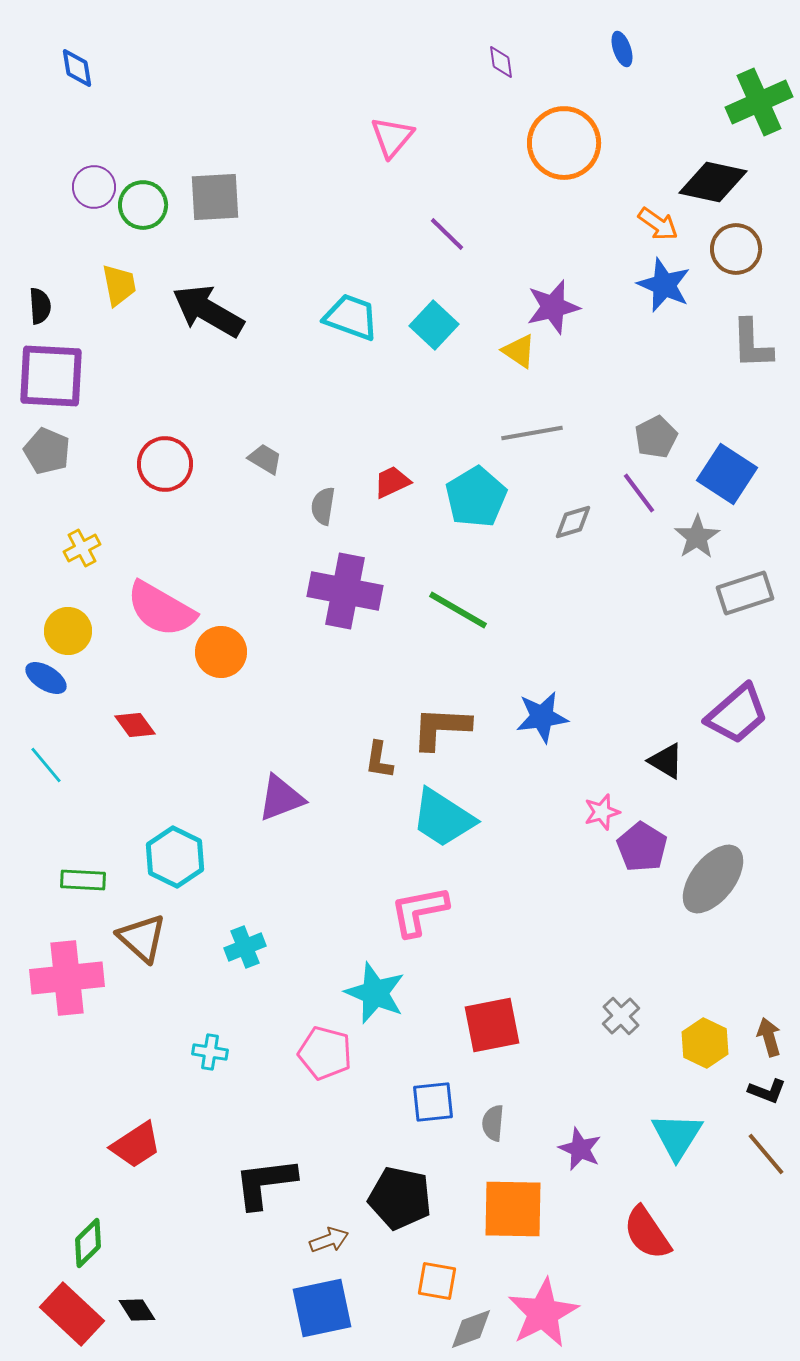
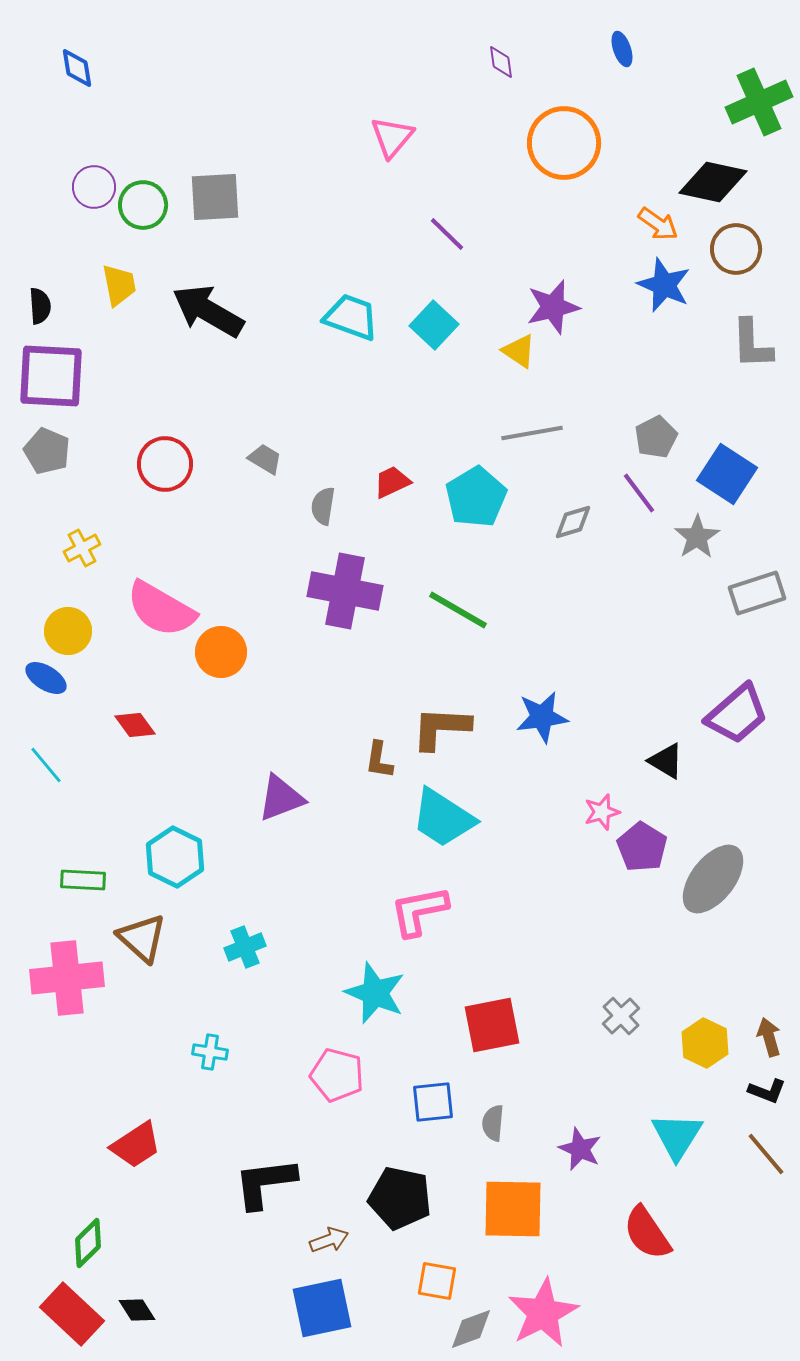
gray rectangle at (745, 593): moved 12 px right
pink pentagon at (325, 1053): moved 12 px right, 22 px down
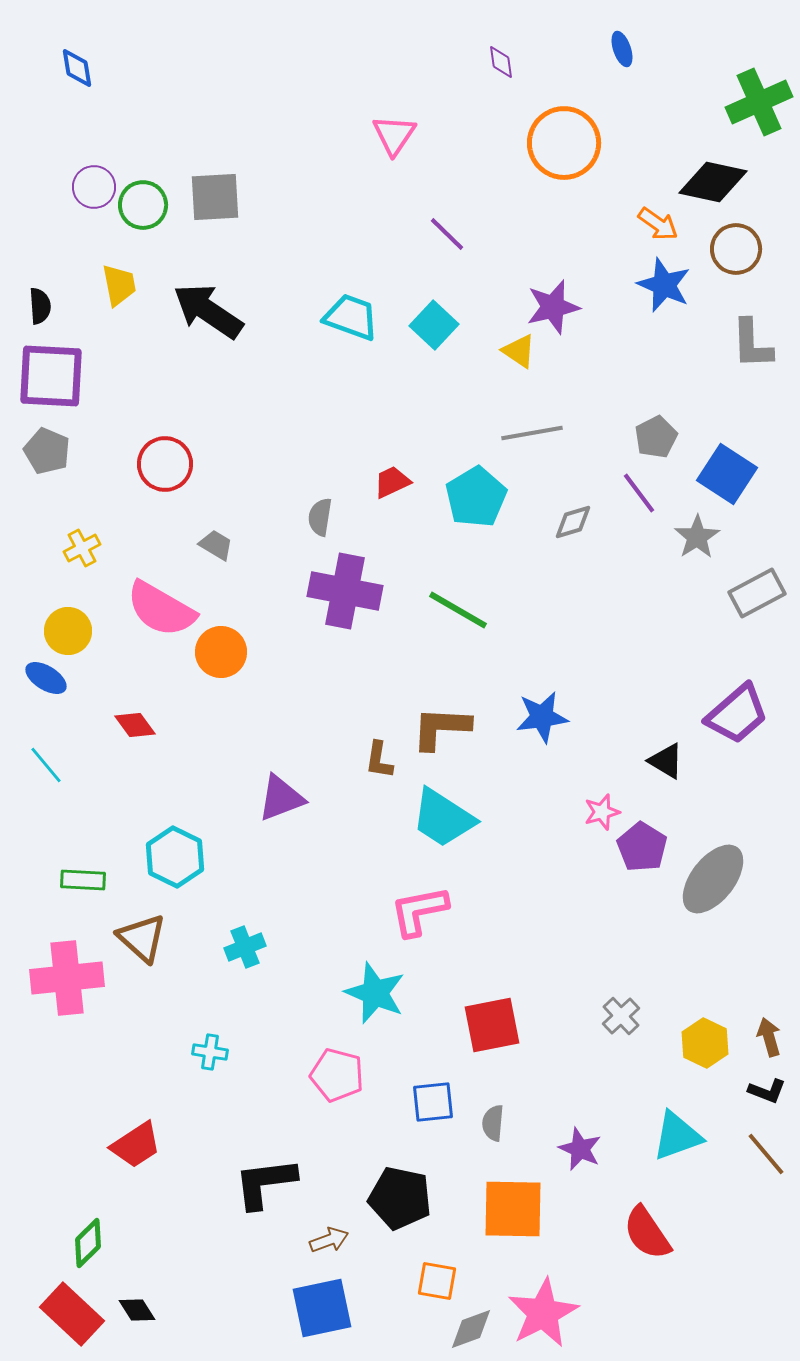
pink triangle at (392, 137): moved 2 px right, 2 px up; rotated 6 degrees counterclockwise
black arrow at (208, 311): rotated 4 degrees clockwise
gray trapezoid at (265, 459): moved 49 px left, 86 px down
gray semicircle at (323, 506): moved 3 px left, 11 px down
gray rectangle at (757, 593): rotated 10 degrees counterclockwise
cyan triangle at (677, 1136): rotated 38 degrees clockwise
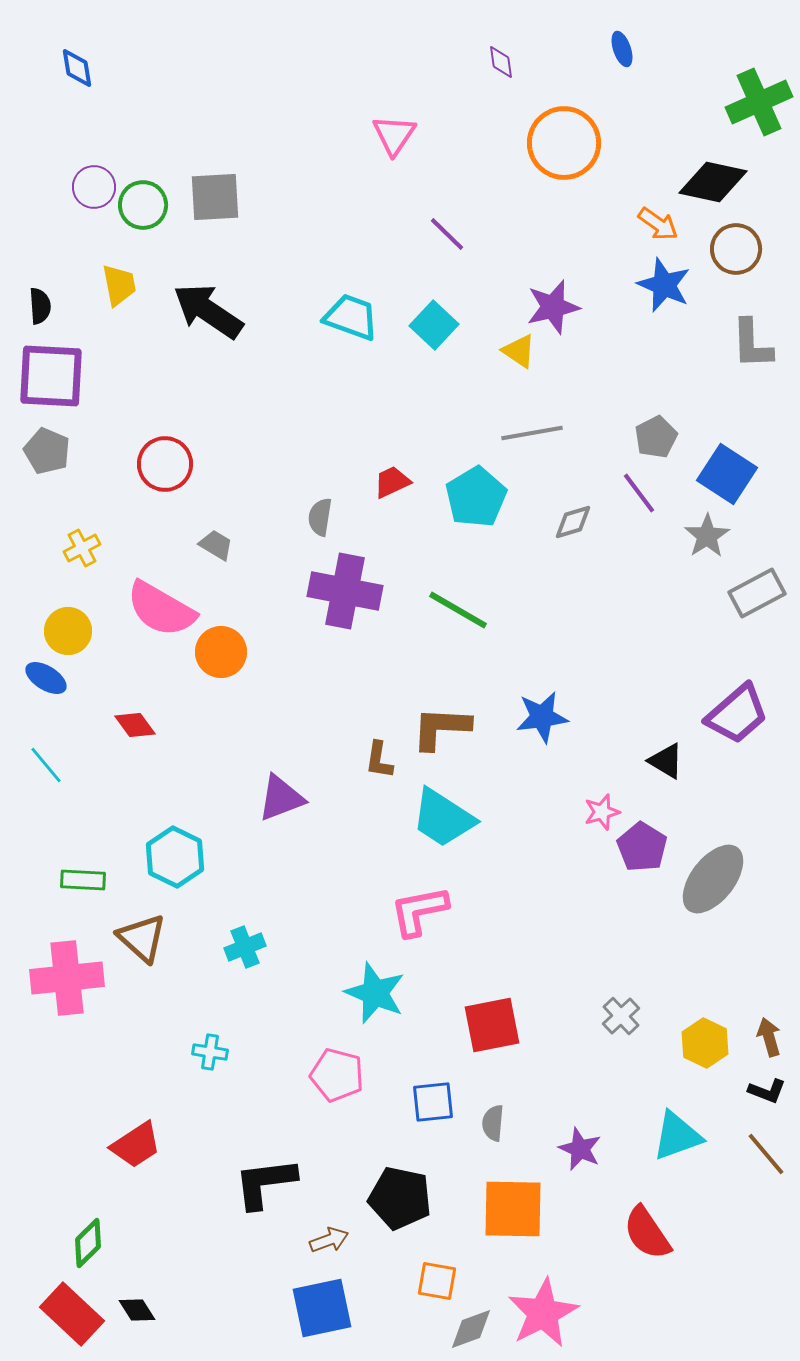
gray star at (697, 537): moved 10 px right, 1 px up
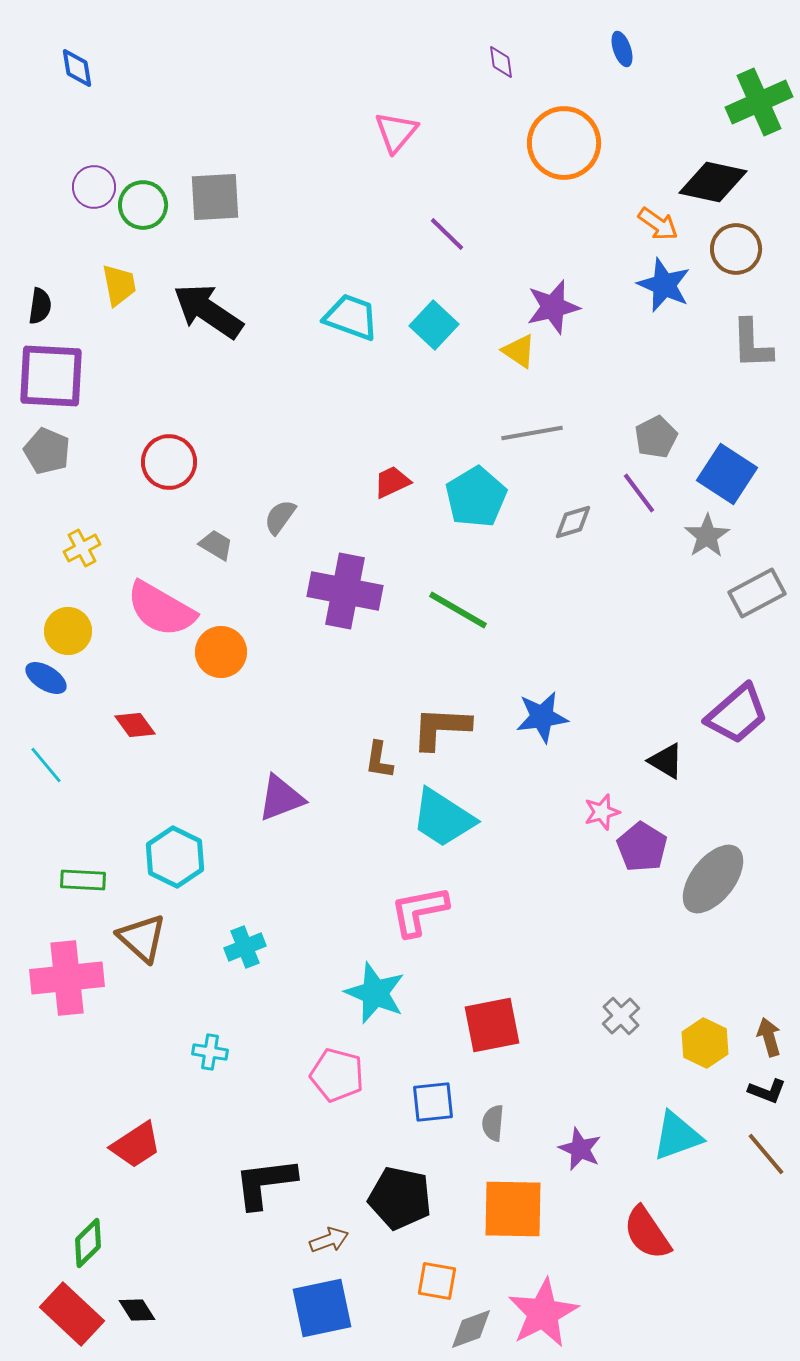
pink triangle at (394, 135): moved 2 px right, 3 px up; rotated 6 degrees clockwise
black semicircle at (40, 306): rotated 12 degrees clockwise
red circle at (165, 464): moved 4 px right, 2 px up
gray semicircle at (320, 517): moved 40 px left; rotated 27 degrees clockwise
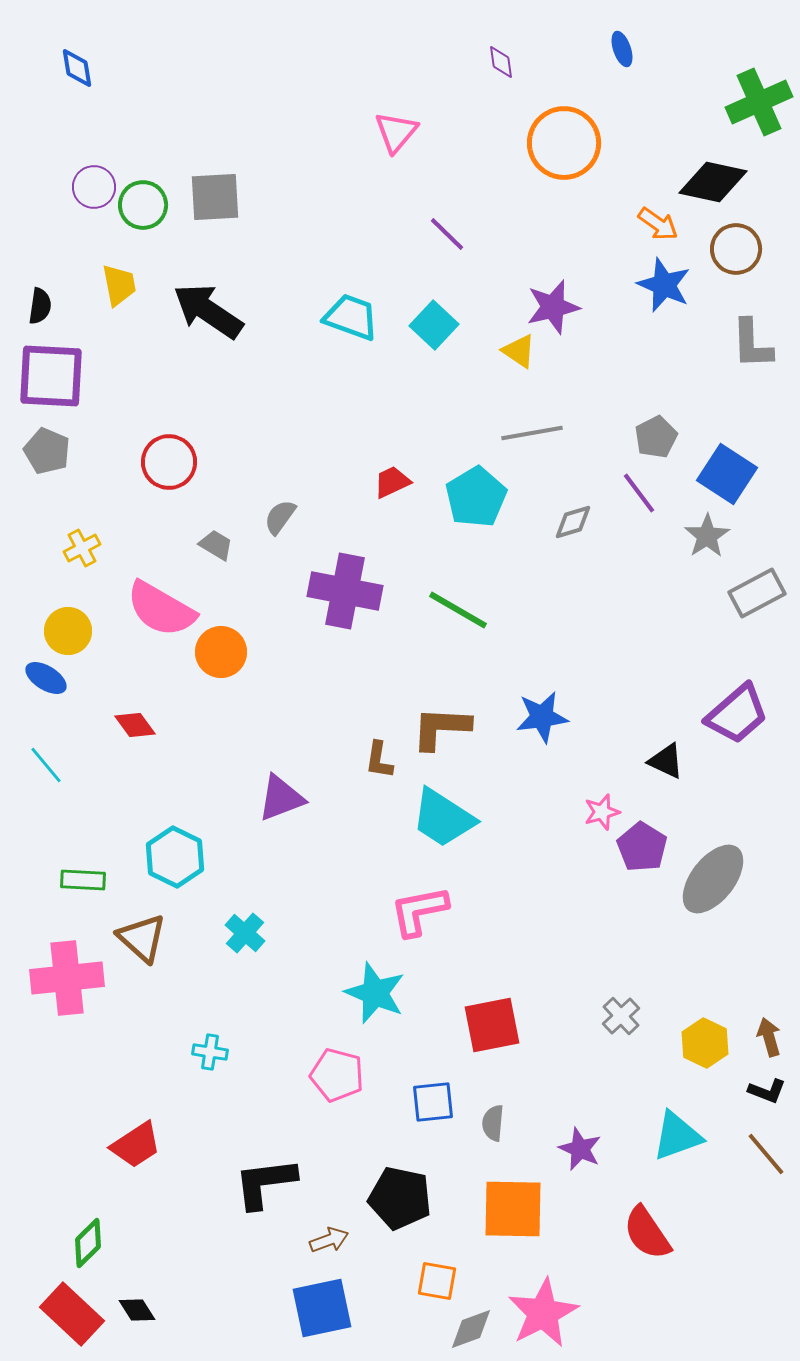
black triangle at (666, 761): rotated 6 degrees counterclockwise
cyan cross at (245, 947): moved 14 px up; rotated 27 degrees counterclockwise
